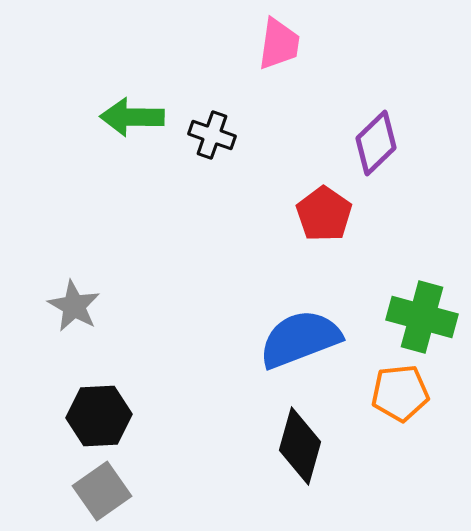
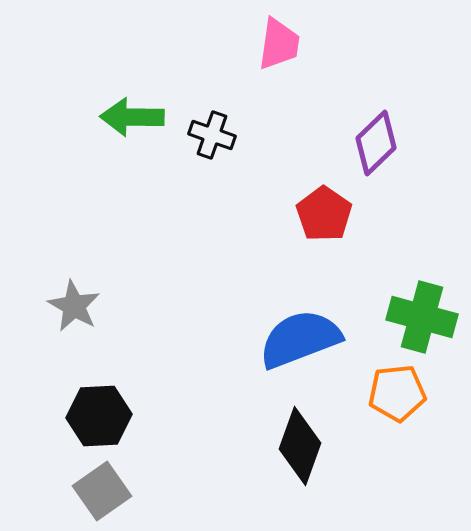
orange pentagon: moved 3 px left
black diamond: rotated 4 degrees clockwise
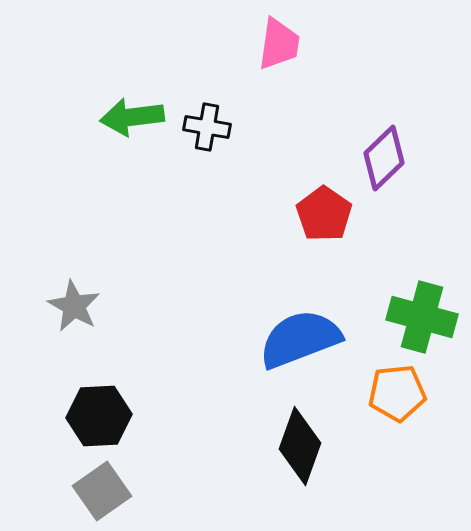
green arrow: rotated 8 degrees counterclockwise
black cross: moved 5 px left, 8 px up; rotated 9 degrees counterclockwise
purple diamond: moved 8 px right, 15 px down
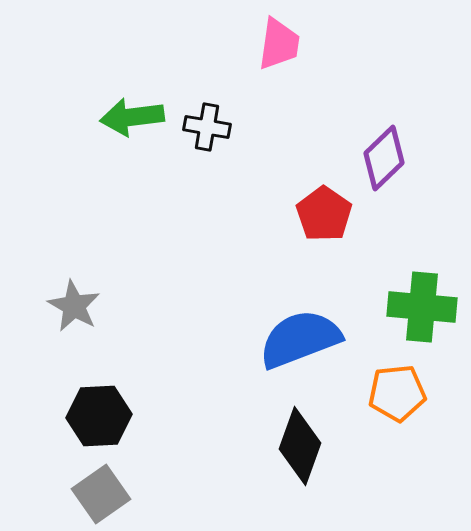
green cross: moved 10 px up; rotated 10 degrees counterclockwise
gray square: moved 1 px left, 3 px down
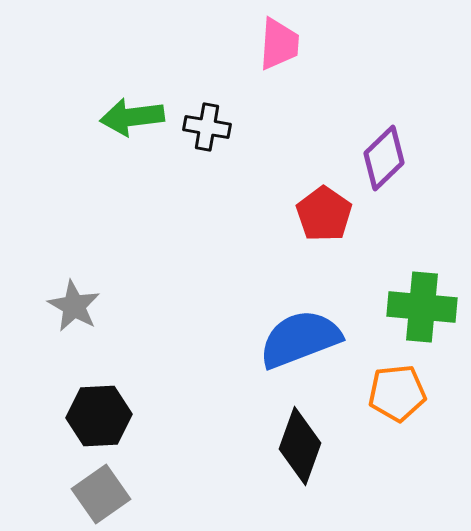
pink trapezoid: rotated 4 degrees counterclockwise
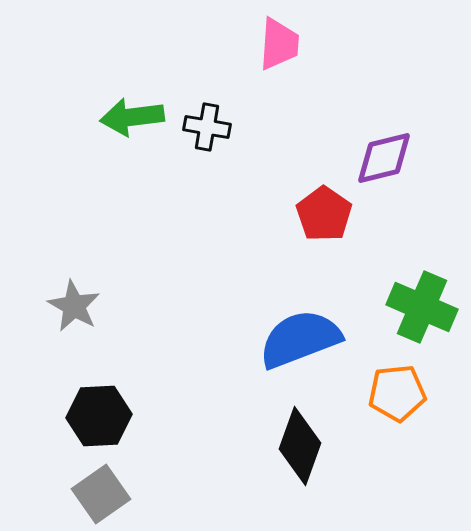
purple diamond: rotated 30 degrees clockwise
green cross: rotated 18 degrees clockwise
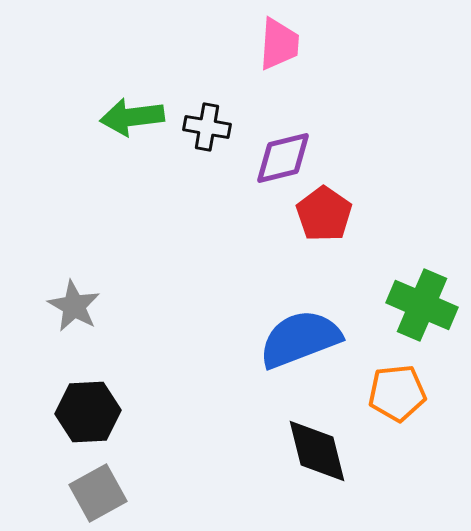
purple diamond: moved 101 px left
green cross: moved 2 px up
black hexagon: moved 11 px left, 4 px up
black diamond: moved 17 px right, 5 px down; rotated 34 degrees counterclockwise
gray square: moved 3 px left, 1 px up; rotated 6 degrees clockwise
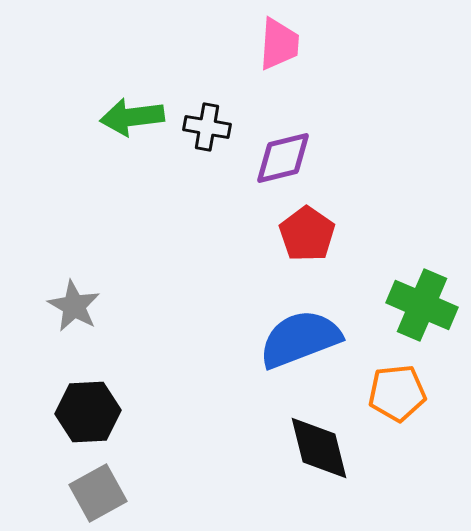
red pentagon: moved 17 px left, 20 px down
black diamond: moved 2 px right, 3 px up
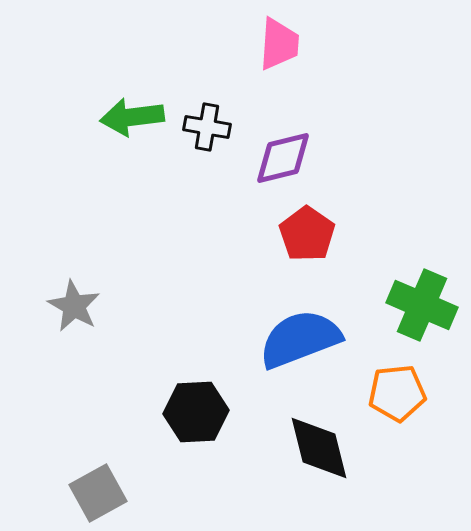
black hexagon: moved 108 px right
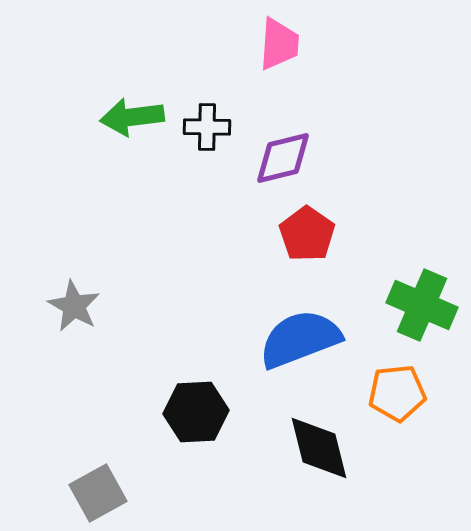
black cross: rotated 9 degrees counterclockwise
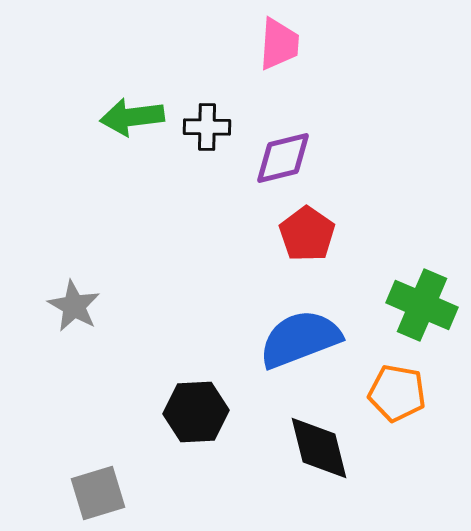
orange pentagon: rotated 16 degrees clockwise
gray square: rotated 12 degrees clockwise
